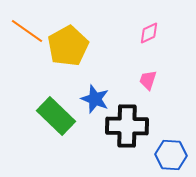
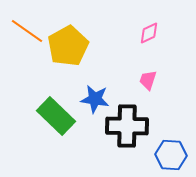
blue star: rotated 12 degrees counterclockwise
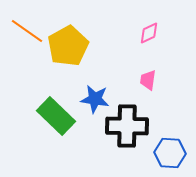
pink trapezoid: rotated 10 degrees counterclockwise
blue hexagon: moved 1 px left, 2 px up
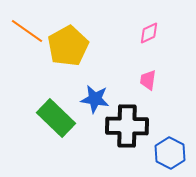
green rectangle: moved 2 px down
blue hexagon: rotated 24 degrees clockwise
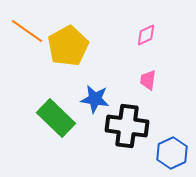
pink diamond: moved 3 px left, 2 px down
black cross: rotated 6 degrees clockwise
blue hexagon: moved 2 px right; rotated 8 degrees clockwise
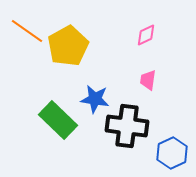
green rectangle: moved 2 px right, 2 px down
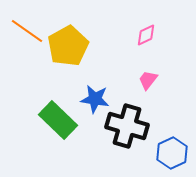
pink trapezoid: rotated 30 degrees clockwise
black cross: rotated 9 degrees clockwise
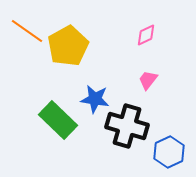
blue hexagon: moved 3 px left, 1 px up
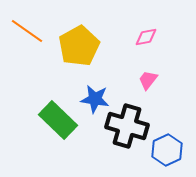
pink diamond: moved 2 px down; rotated 15 degrees clockwise
yellow pentagon: moved 11 px right
blue hexagon: moved 2 px left, 2 px up
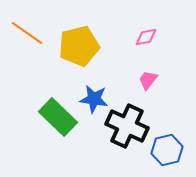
orange line: moved 2 px down
yellow pentagon: rotated 15 degrees clockwise
blue star: moved 1 px left
green rectangle: moved 3 px up
black cross: rotated 9 degrees clockwise
blue hexagon: rotated 12 degrees clockwise
